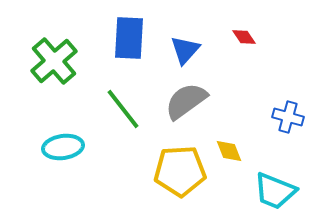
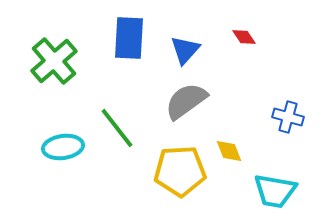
green line: moved 6 px left, 19 px down
cyan trapezoid: rotated 12 degrees counterclockwise
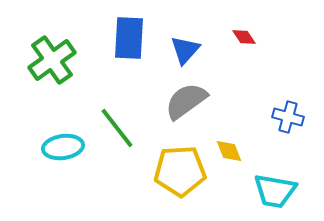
green cross: moved 2 px left, 1 px up; rotated 6 degrees clockwise
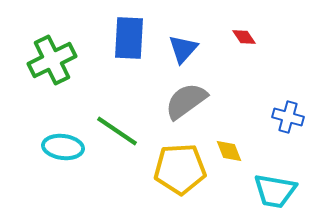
blue triangle: moved 2 px left, 1 px up
green cross: rotated 9 degrees clockwise
green line: moved 3 px down; rotated 18 degrees counterclockwise
cyan ellipse: rotated 15 degrees clockwise
yellow pentagon: moved 2 px up
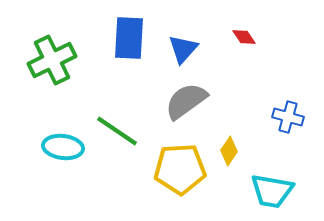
yellow diamond: rotated 56 degrees clockwise
cyan trapezoid: moved 3 px left
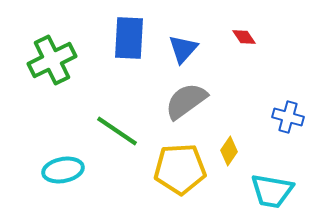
cyan ellipse: moved 23 px down; rotated 18 degrees counterclockwise
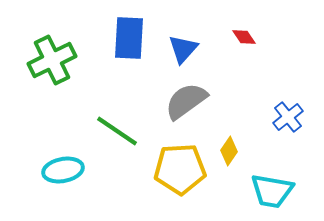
blue cross: rotated 36 degrees clockwise
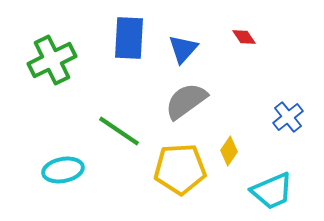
green line: moved 2 px right
cyan trapezoid: rotated 33 degrees counterclockwise
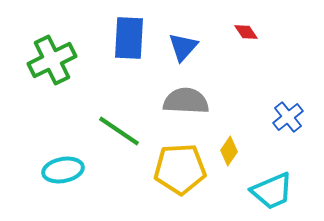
red diamond: moved 2 px right, 5 px up
blue triangle: moved 2 px up
gray semicircle: rotated 39 degrees clockwise
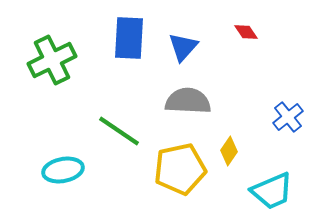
gray semicircle: moved 2 px right
yellow pentagon: rotated 9 degrees counterclockwise
